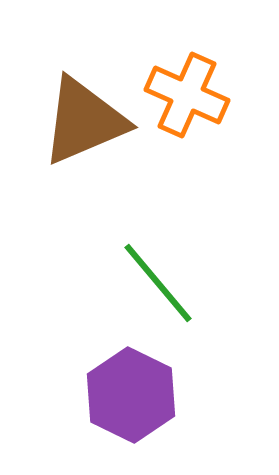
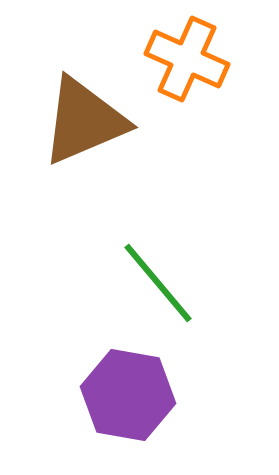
orange cross: moved 36 px up
purple hexagon: moved 3 px left; rotated 16 degrees counterclockwise
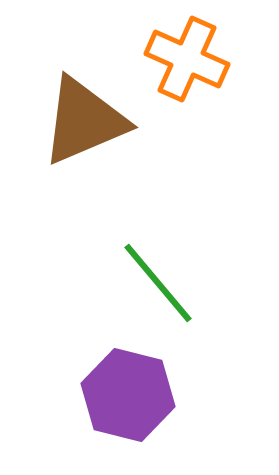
purple hexagon: rotated 4 degrees clockwise
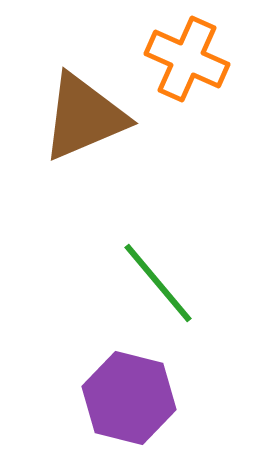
brown triangle: moved 4 px up
purple hexagon: moved 1 px right, 3 px down
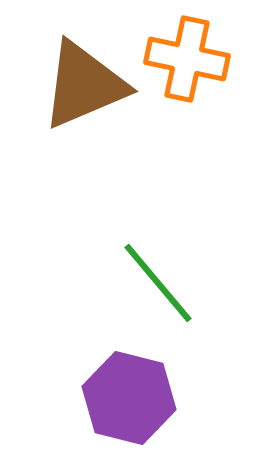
orange cross: rotated 12 degrees counterclockwise
brown triangle: moved 32 px up
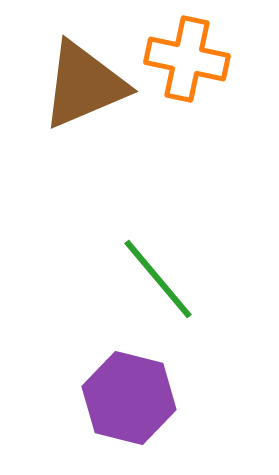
green line: moved 4 px up
